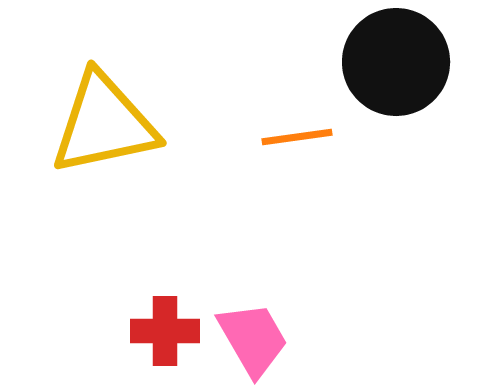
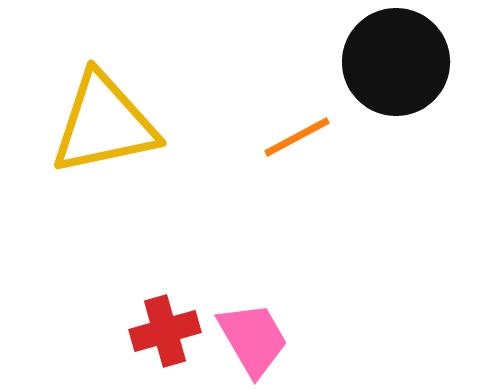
orange line: rotated 20 degrees counterclockwise
red cross: rotated 16 degrees counterclockwise
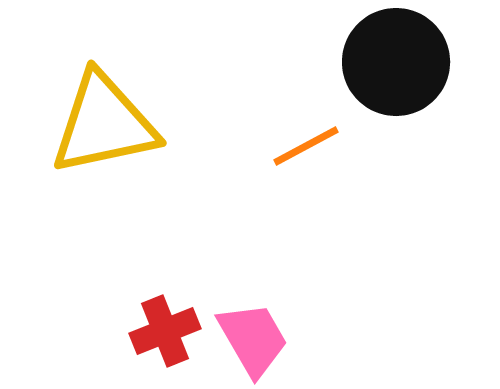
orange line: moved 9 px right, 9 px down
red cross: rotated 6 degrees counterclockwise
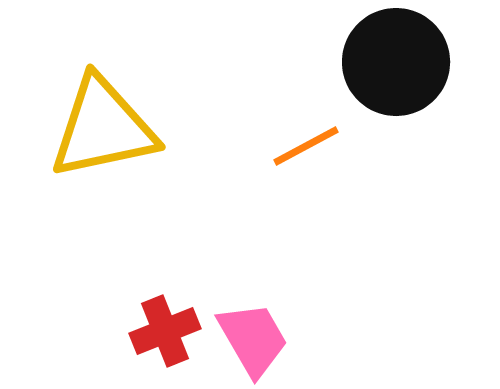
yellow triangle: moved 1 px left, 4 px down
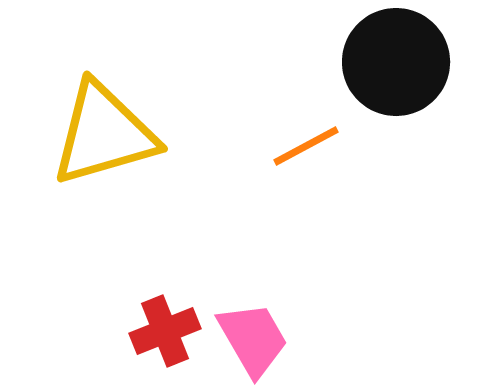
yellow triangle: moved 1 px right, 6 px down; rotated 4 degrees counterclockwise
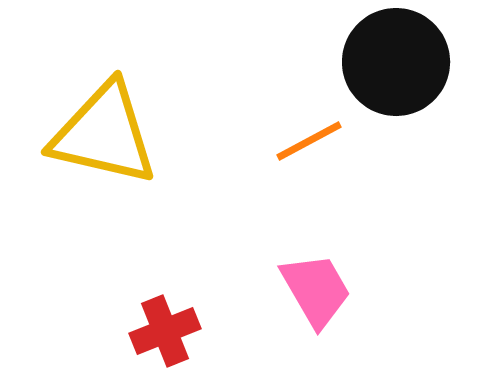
yellow triangle: rotated 29 degrees clockwise
orange line: moved 3 px right, 5 px up
pink trapezoid: moved 63 px right, 49 px up
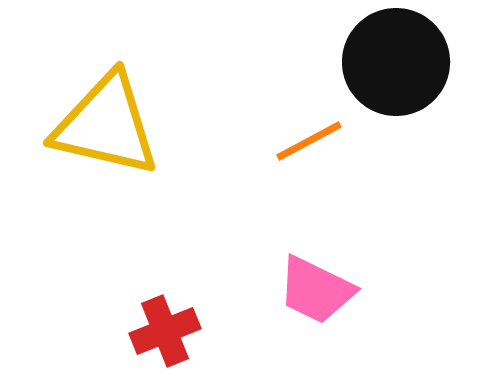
yellow triangle: moved 2 px right, 9 px up
pink trapezoid: rotated 146 degrees clockwise
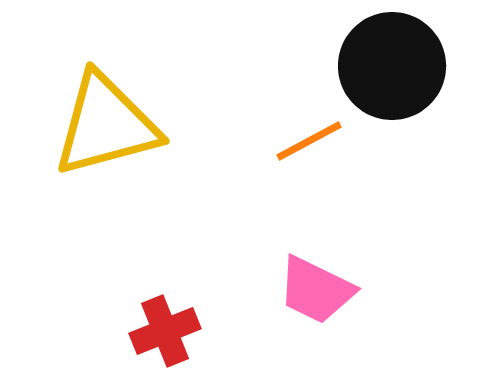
black circle: moved 4 px left, 4 px down
yellow triangle: rotated 28 degrees counterclockwise
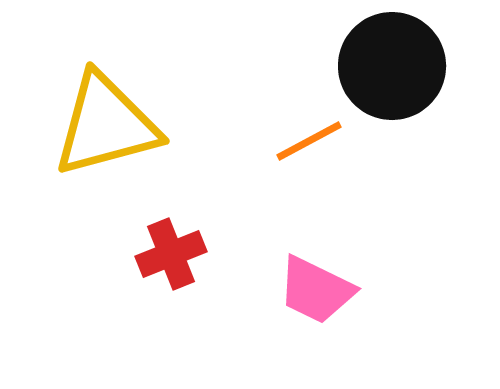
red cross: moved 6 px right, 77 px up
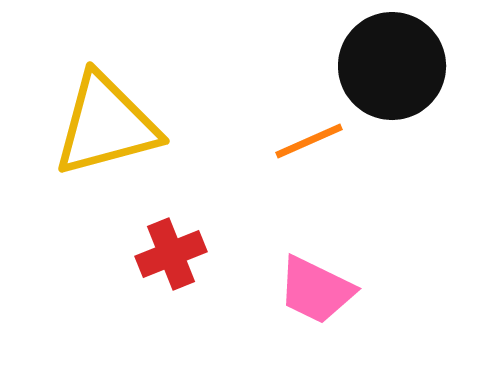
orange line: rotated 4 degrees clockwise
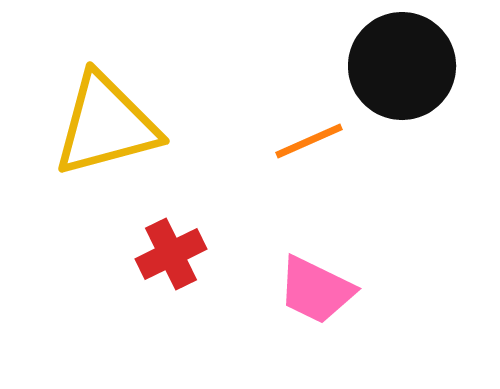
black circle: moved 10 px right
red cross: rotated 4 degrees counterclockwise
